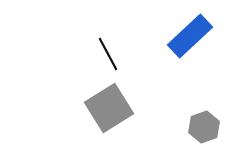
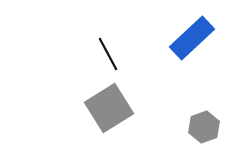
blue rectangle: moved 2 px right, 2 px down
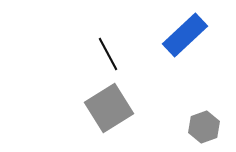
blue rectangle: moved 7 px left, 3 px up
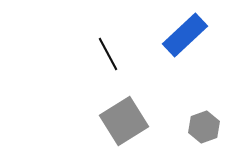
gray square: moved 15 px right, 13 px down
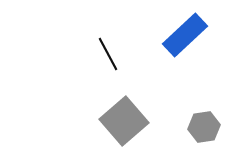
gray square: rotated 9 degrees counterclockwise
gray hexagon: rotated 12 degrees clockwise
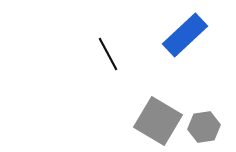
gray square: moved 34 px right; rotated 18 degrees counterclockwise
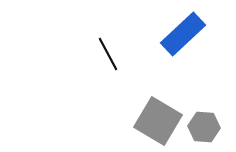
blue rectangle: moved 2 px left, 1 px up
gray hexagon: rotated 12 degrees clockwise
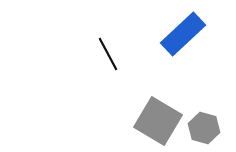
gray hexagon: moved 1 px down; rotated 12 degrees clockwise
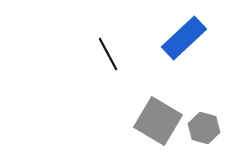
blue rectangle: moved 1 px right, 4 px down
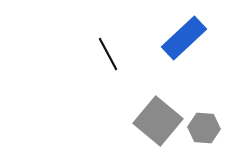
gray square: rotated 9 degrees clockwise
gray hexagon: rotated 12 degrees counterclockwise
